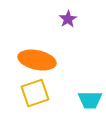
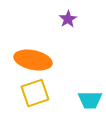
orange ellipse: moved 4 px left
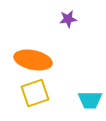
purple star: rotated 24 degrees clockwise
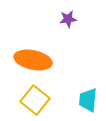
yellow square: moved 7 px down; rotated 32 degrees counterclockwise
cyan trapezoid: moved 2 px left; rotated 95 degrees clockwise
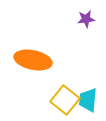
purple star: moved 18 px right
yellow square: moved 30 px right
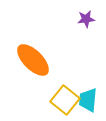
orange ellipse: rotated 33 degrees clockwise
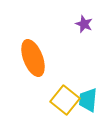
purple star: moved 2 px left, 5 px down; rotated 30 degrees clockwise
orange ellipse: moved 2 px up; rotated 24 degrees clockwise
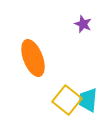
purple star: moved 1 px left
yellow square: moved 2 px right
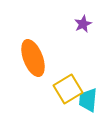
purple star: rotated 24 degrees clockwise
yellow square: moved 1 px right, 11 px up; rotated 20 degrees clockwise
